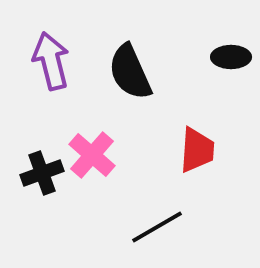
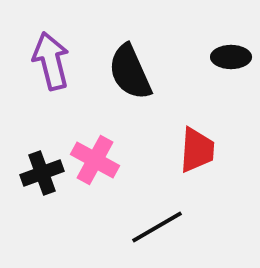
pink cross: moved 3 px right, 5 px down; rotated 12 degrees counterclockwise
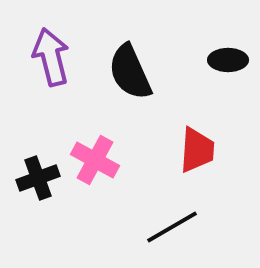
black ellipse: moved 3 px left, 3 px down
purple arrow: moved 4 px up
black cross: moved 4 px left, 5 px down
black line: moved 15 px right
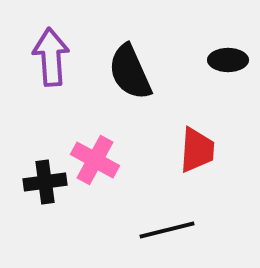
purple arrow: rotated 10 degrees clockwise
black cross: moved 7 px right, 4 px down; rotated 12 degrees clockwise
black line: moved 5 px left, 3 px down; rotated 16 degrees clockwise
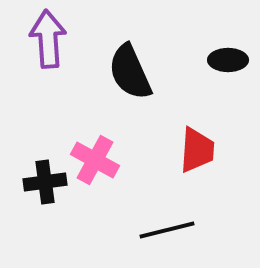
purple arrow: moved 3 px left, 18 px up
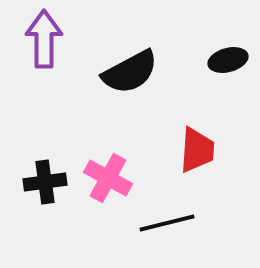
purple arrow: moved 4 px left; rotated 4 degrees clockwise
black ellipse: rotated 15 degrees counterclockwise
black semicircle: rotated 94 degrees counterclockwise
pink cross: moved 13 px right, 18 px down
black line: moved 7 px up
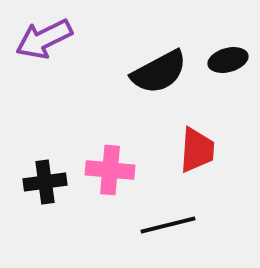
purple arrow: rotated 116 degrees counterclockwise
black semicircle: moved 29 px right
pink cross: moved 2 px right, 8 px up; rotated 24 degrees counterclockwise
black line: moved 1 px right, 2 px down
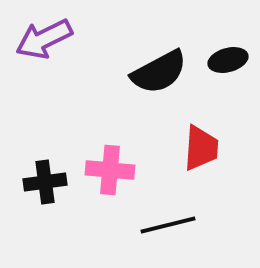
red trapezoid: moved 4 px right, 2 px up
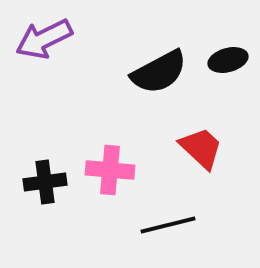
red trapezoid: rotated 51 degrees counterclockwise
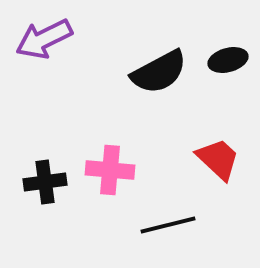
red trapezoid: moved 17 px right, 11 px down
